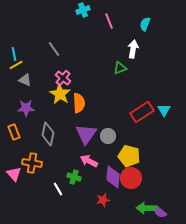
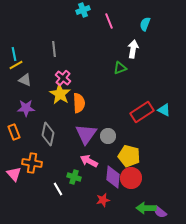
gray line: rotated 28 degrees clockwise
cyan triangle: rotated 32 degrees counterclockwise
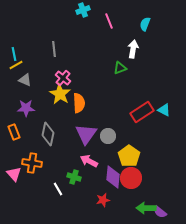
yellow pentagon: rotated 20 degrees clockwise
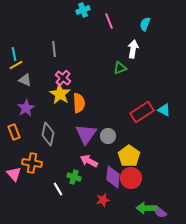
purple star: rotated 30 degrees counterclockwise
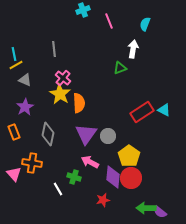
purple star: moved 1 px left, 1 px up
pink arrow: moved 1 px right, 1 px down
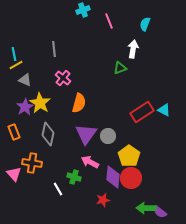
yellow star: moved 20 px left, 9 px down
orange semicircle: rotated 18 degrees clockwise
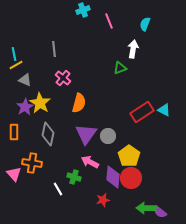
orange rectangle: rotated 21 degrees clockwise
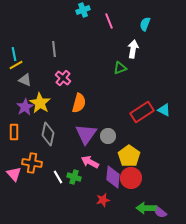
white line: moved 12 px up
